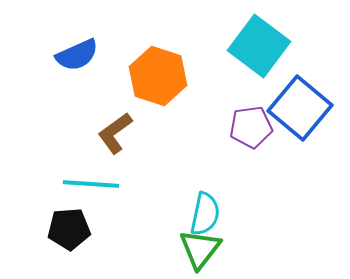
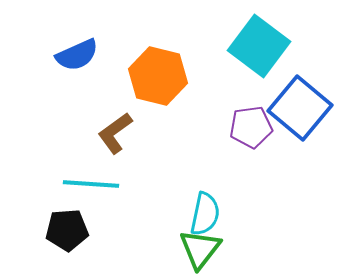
orange hexagon: rotated 4 degrees counterclockwise
black pentagon: moved 2 px left, 1 px down
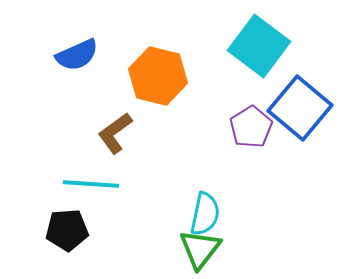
purple pentagon: rotated 24 degrees counterclockwise
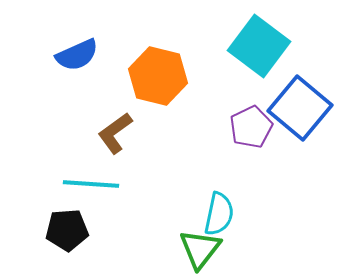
purple pentagon: rotated 6 degrees clockwise
cyan semicircle: moved 14 px right
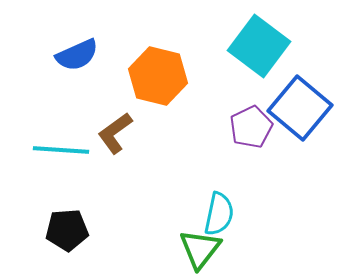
cyan line: moved 30 px left, 34 px up
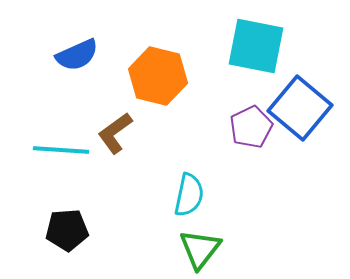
cyan square: moved 3 px left; rotated 26 degrees counterclockwise
cyan semicircle: moved 30 px left, 19 px up
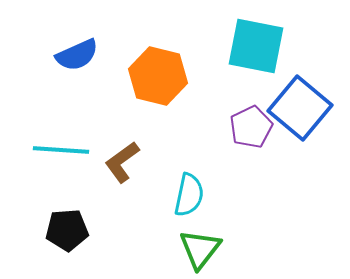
brown L-shape: moved 7 px right, 29 px down
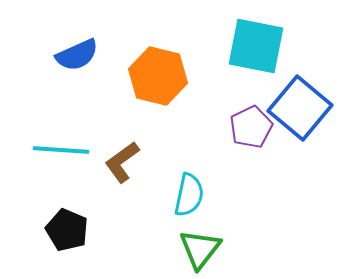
black pentagon: rotated 27 degrees clockwise
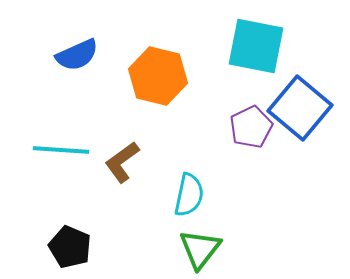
black pentagon: moved 3 px right, 17 px down
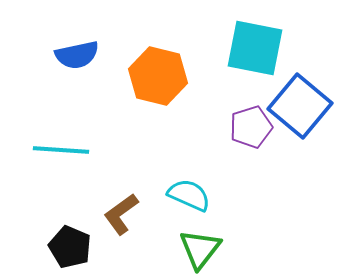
cyan square: moved 1 px left, 2 px down
blue semicircle: rotated 12 degrees clockwise
blue square: moved 2 px up
purple pentagon: rotated 9 degrees clockwise
brown L-shape: moved 1 px left, 52 px down
cyan semicircle: rotated 78 degrees counterclockwise
